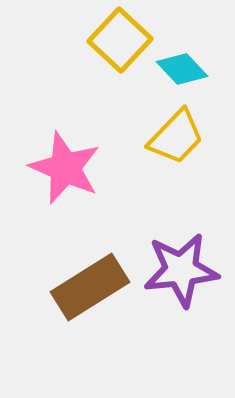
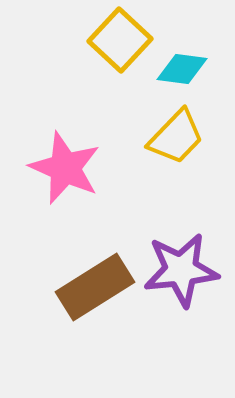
cyan diamond: rotated 39 degrees counterclockwise
brown rectangle: moved 5 px right
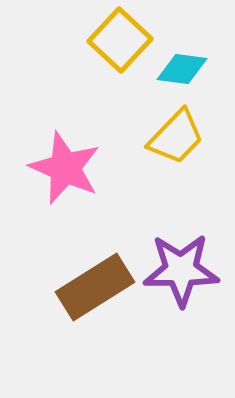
purple star: rotated 6 degrees clockwise
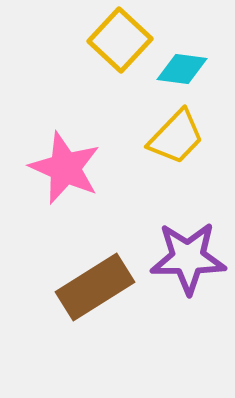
purple star: moved 7 px right, 12 px up
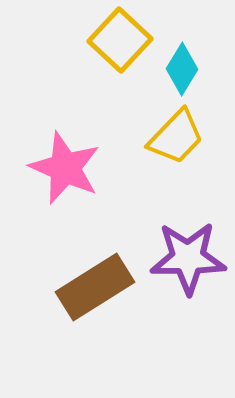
cyan diamond: rotated 66 degrees counterclockwise
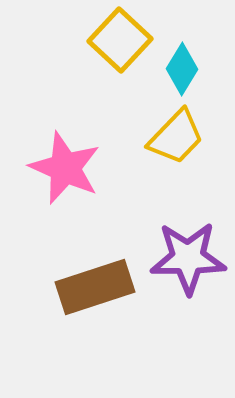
brown rectangle: rotated 14 degrees clockwise
